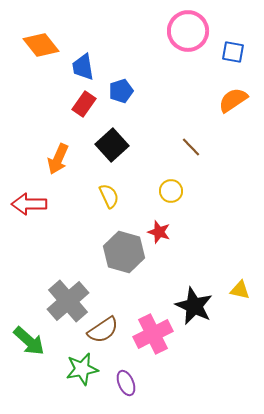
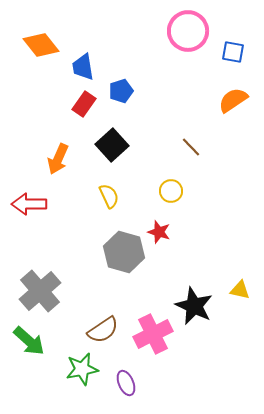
gray cross: moved 28 px left, 10 px up
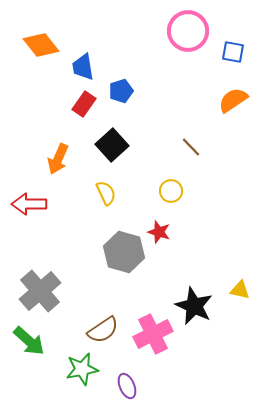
yellow semicircle: moved 3 px left, 3 px up
purple ellipse: moved 1 px right, 3 px down
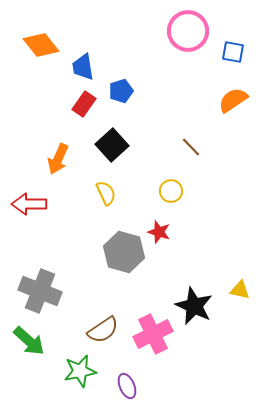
gray cross: rotated 27 degrees counterclockwise
green star: moved 2 px left, 2 px down
